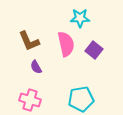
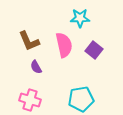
pink semicircle: moved 2 px left, 1 px down
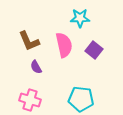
cyan pentagon: rotated 15 degrees clockwise
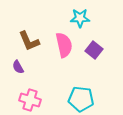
purple semicircle: moved 18 px left
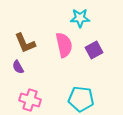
brown L-shape: moved 4 px left, 2 px down
purple square: rotated 24 degrees clockwise
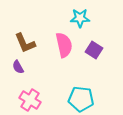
purple square: rotated 30 degrees counterclockwise
pink cross: rotated 15 degrees clockwise
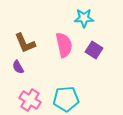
cyan star: moved 4 px right
cyan pentagon: moved 15 px left; rotated 10 degrees counterclockwise
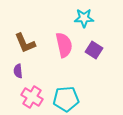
purple semicircle: moved 4 px down; rotated 24 degrees clockwise
pink cross: moved 2 px right, 3 px up
